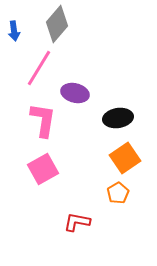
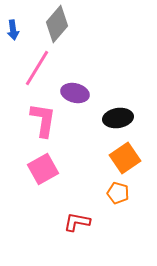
blue arrow: moved 1 px left, 1 px up
pink line: moved 2 px left
orange pentagon: rotated 25 degrees counterclockwise
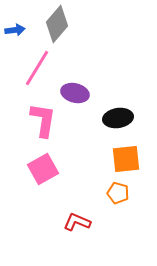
blue arrow: moved 2 px right; rotated 90 degrees counterclockwise
orange square: moved 1 px right, 1 px down; rotated 28 degrees clockwise
red L-shape: rotated 12 degrees clockwise
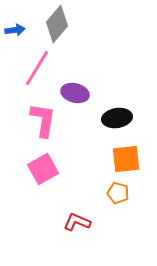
black ellipse: moved 1 px left
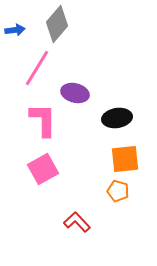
pink L-shape: rotated 9 degrees counterclockwise
orange square: moved 1 px left
orange pentagon: moved 2 px up
red L-shape: rotated 24 degrees clockwise
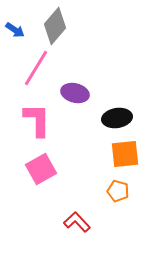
gray diamond: moved 2 px left, 2 px down
blue arrow: rotated 42 degrees clockwise
pink line: moved 1 px left
pink L-shape: moved 6 px left
orange square: moved 5 px up
pink square: moved 2 px left
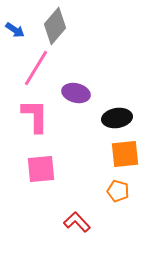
purple ellipse: moved 1 px right
pink L-shape: moved 2 px left, 4 px up
pink square: rotated 24 degrees clockwise
